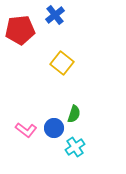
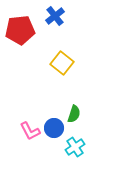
blue cross: moved 1 px down
pink L-shape: moved 4 px right, 1 px down; rotated 25 degrees clockwise
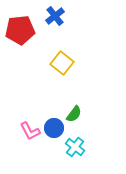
green semicircle: rotated 18 degrees clockwise
cyan cross: rotated 18 degrees counterclockwise
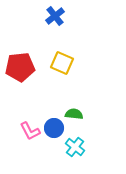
red pentagon: moved 37 px down
yellow square: rotated 15 degrees counterclockwise
green semicircle: rotated 120 degrees counterclockwise
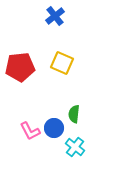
green semicircle: rotated 90 degrees counterclockwise
